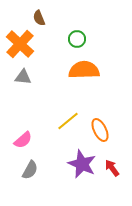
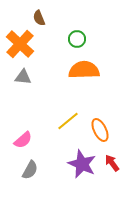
red arrow: moved 5 px up
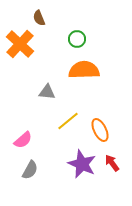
gray triangle: moved 24 px right, 15 px down
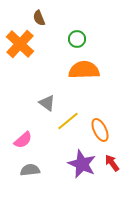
gray triangle: moved 11 px down; rotated 30 degrees clockwise
gray semicircle: rotated 126 degrees counterclockwise
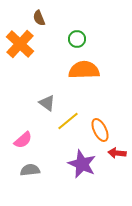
red arrow: moved 5 px right, 10 px up; rotated 48 degrees counterclockwise
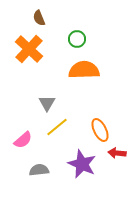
orange cross: moved 9 px right, 5 px down
gray triangle: rotated 24 degrees clockwise
yellow line: moved 11 px left, 6 px down
gray semicircle: moved 9 px right
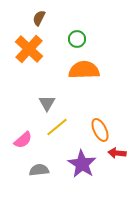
brown semicircle: rotated 49 degrees clockwise
purple star: rotated 8 degrees clockwise
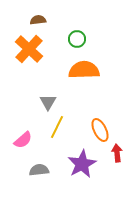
brown semicircle: moved 1 px left, 2 px down; rotated 56 degrees clockwise
gray triangle: moved 1 px right, 1 px up
yellow line: rotated 25 degrees counterclockwise
red arrow: rotated 78 degrees clockwise
purple star: rotated 12 degrees clockwise
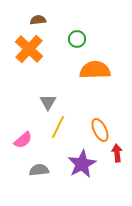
orange semicircle: moved 11 px right
yellow line: moved 1 px right
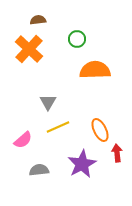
yellow line: rotated 40 degrees clockwise
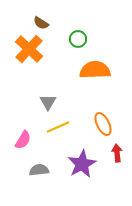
brown semicircle: moved 3 px right, 3 px down; rotated 140 degrees counterclockwise
green circle: moved 1 px right
orange ellipse: moved 3 px right, 6 px up
pink semicircle: rotated 18 degrees counterclockwise
